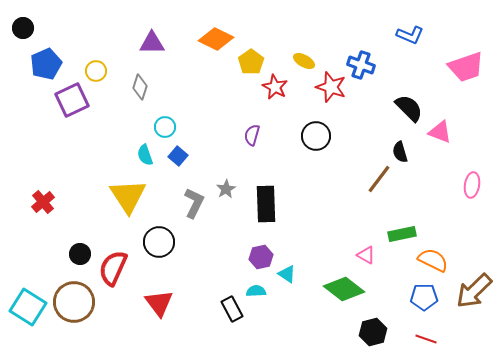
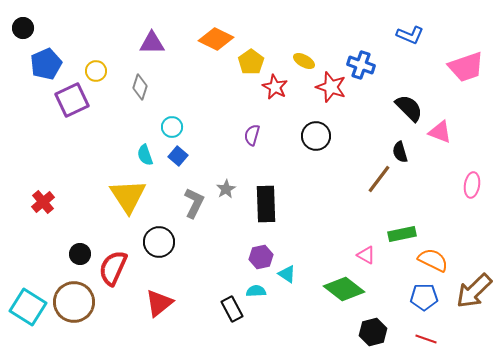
cyan circle at (165, 127): moved 7 px right
red triangle at (159, 303): rotated 28 degrees clockwise
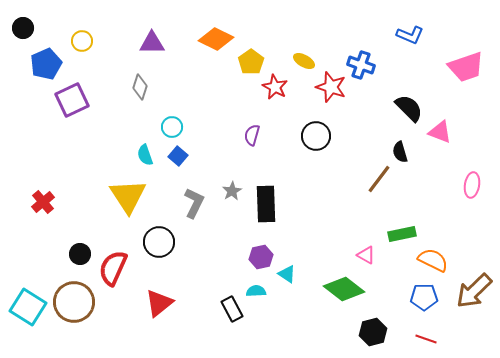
yellow circle at (96, 71): moved 14 px left, 30 px up
gray star at (226, 189): moved 6 px right, 2 px down
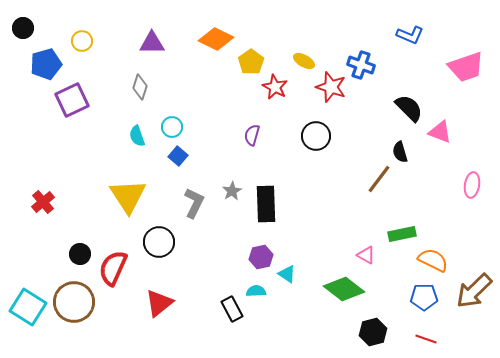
blue pentagon at (46, 64): rotated 8 degrees clockwise
cyan semicircle at (145, 155): moved 8 px left, 19 px up
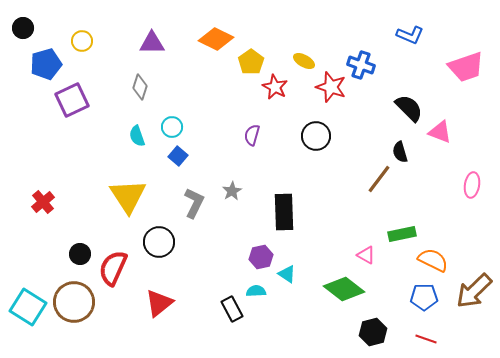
black rectangle at (266, 204): moved 18 px right, 8 px down
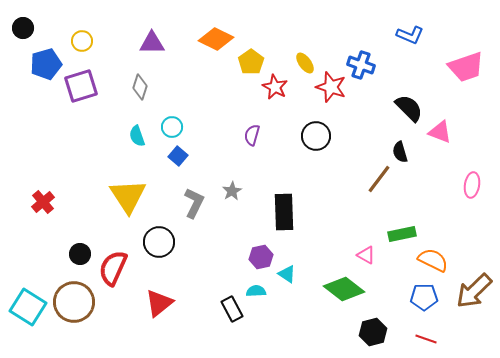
yellow ellipse at (304, 61): moved 1 px right, 2 px down; rotated 25 degrees clockwise
purple square at (72, 100): moved 9 px right, 14 px up; rotated 8 degrees clockwise
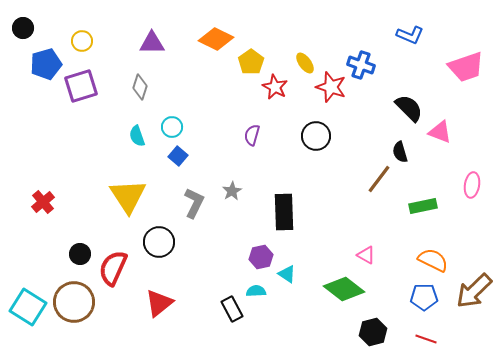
green rectangle at (402, 234): moved 21 px right, 28 px up
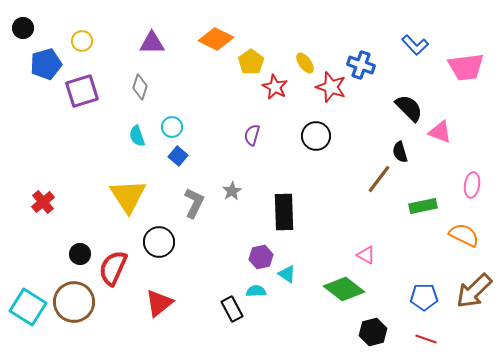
blue L-shape at (410, 35): moved 5 px right, 10 px down; rotated 24 degrees clockwise
pink trapezoid at (466, 67): rotated 12 degrees clockwise
purple square at (81, 86): moved 1 px right, 5 px down
orange semicircle at (433, 260): moved 31 px right, 25 px up
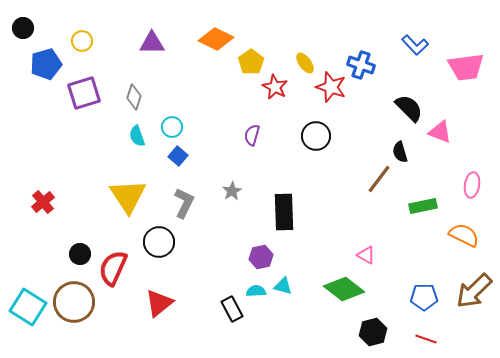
gray diamond at (140, 87): moved 6 px left, 10 px down
purple square at (82, 91): moved 2 px right, 2 px down
gray L-shape at (194, 203): moved 10 px left
cyan triangle at (287, 274): moved 4 px left, 12 px down; rotated 18 degrees counterclockwise
